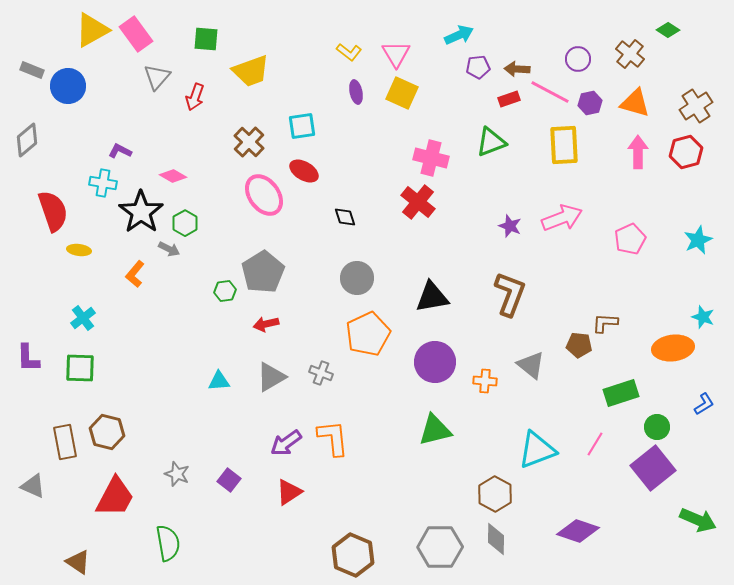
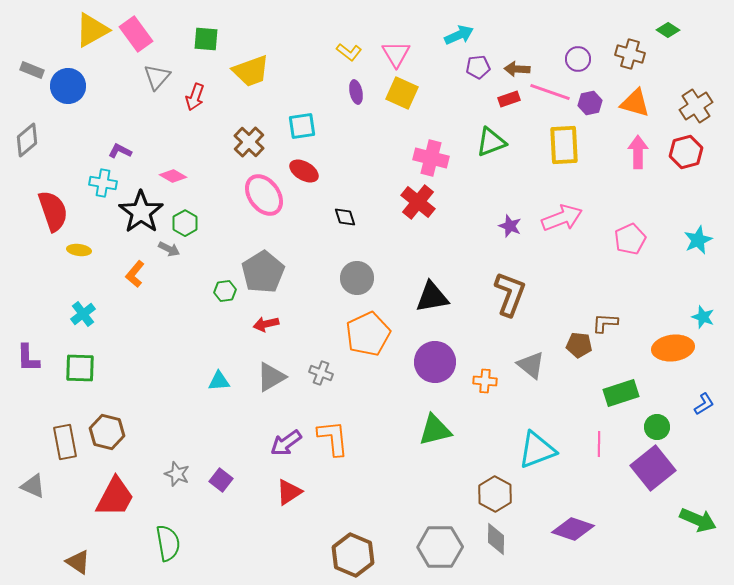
brown cross at (630, 54): rotated 24 degrees counterclockwise
pink line at (550, 92): rotated 9 degrees counterclockwise
cyan cross at (83, 318): moved 4 px up
pink line at (595, 444): moved 4 px right; rotated 30 degrees counterclockwise
purple square at (229, 480): moved 8 px left
purple diamond at (578, 531): moved 5 px left, 2 px up
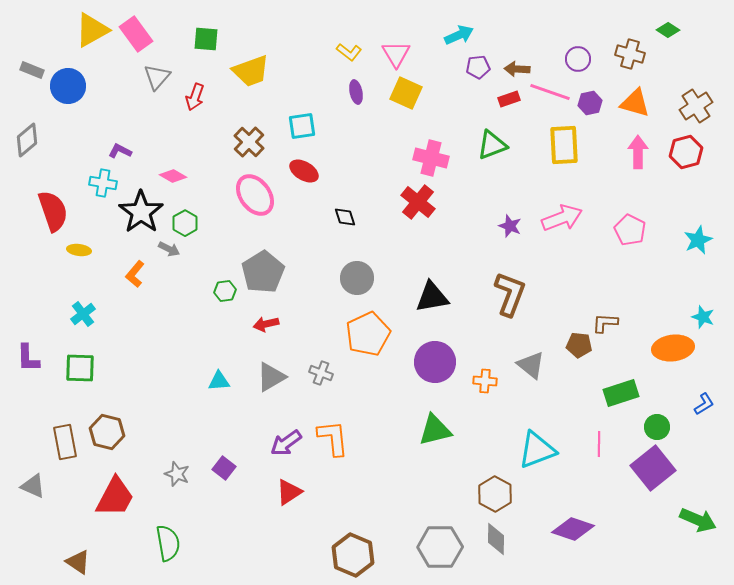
yellow square at (402, 93): moved 4 px right
green triangle at (491, 142): moved 1 px right, 3 px down
pink ellipse at (264, 195): moved 9 px left
pink pentagon at (630, 239): moved 9 px up; rotated 20 degrees counterclockwise
purple square at (221, 480): moved 3 px right, 12 px up
